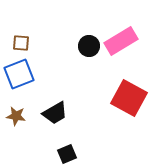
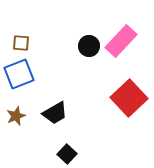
pink rectangle: rotated 16 degrees counterclockwise
red square: rotated 18 degrees clockwise
brown star: rotated 30 degrees counterclockwise
black square: rotated 24 degrees counterclockwise
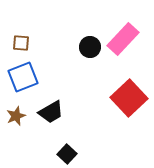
pink rectangle: moved 2 px right, 2 px up
black circle: moved 1 px right, 1 px down
blue square: moved 4 px right, 3 px down
black trapezoid: moved 4 px left, 1 px up
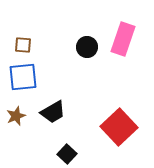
pink rectangle: rotated 24 degrees counterclockwise
brown square: moved 2 px right, 2 px down
black circle: moved 3 px left
blue square: rotated 16 degrees clockwise
red square: moved 10 px left, 29 px down
black trapezoid: moved 2 px right
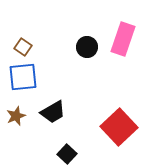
brown square: moved 2 px down; rotated 30 degrees clockwise
